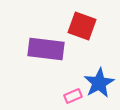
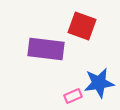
blue star: rotated 20 degrees clockwise
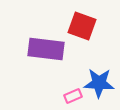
blue star: rotated 12 degrees clockwise
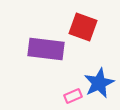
red square: moved 1 px right, 1 px down
blue star: rotated 28 degrees counterclockwise
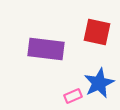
red square: moved 14 px right, 5 px down; rotated 8 degrees counterclockwise
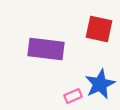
red square: moved 2 px right, 3 px up
blue star: moved 1 px right, 1 px down
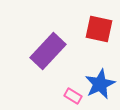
purple rectangle: moved 2 px right, 2 px down; rotated 54 degrees counterclockwise
pink rectangle: rotated 54 degrees clockwise
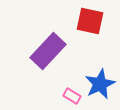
red square: moved 9 px left, 8 px up
pink rectangle: moved 1 px left
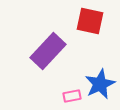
pink rectangle: rotated 42 degrees counterclockwise
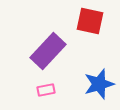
blue star: moved 1 px left; rotated 8 degrees clockwise
pink rectangle: moved 26 px left, 6 px up
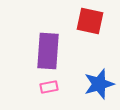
purple rectangle: rotated 39 degrees counterclockwise
pink rectangle: moved 3 px right, 3 px up
